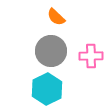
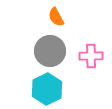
orange semicircle: rotated 18 degrees clockwise
gray circle: moved 1 px left
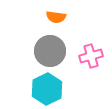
orange semicircle: rotated 54 degrees counterclockwise
pink cross: rotated 15 degrees counterclockwise
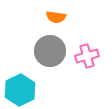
pink cross: moved 4 px left
cyan hexagon: moved 27 px left, 1 px down
